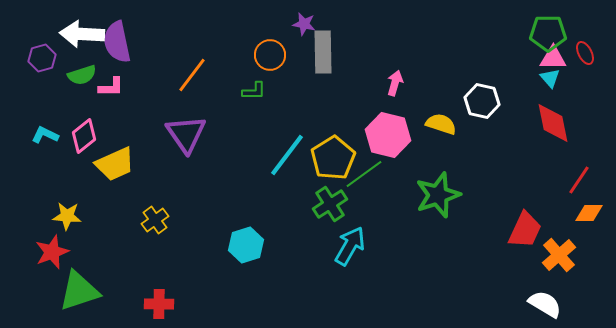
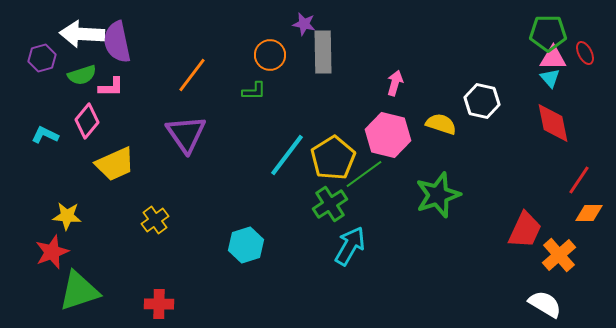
pink diamond: moved 3 px right, 15 px up; rotated 12 degrees counterclockwise
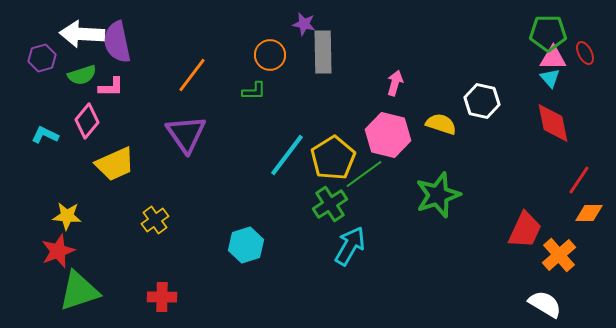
red star: moved 6 px right, 1 px up
red cross: moved 3 px right, 7 px up
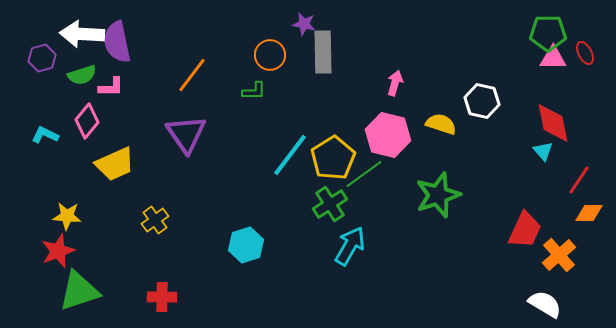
cyan triangle: moved 7 px left, 73 px down
cyan line: moved 3 px right
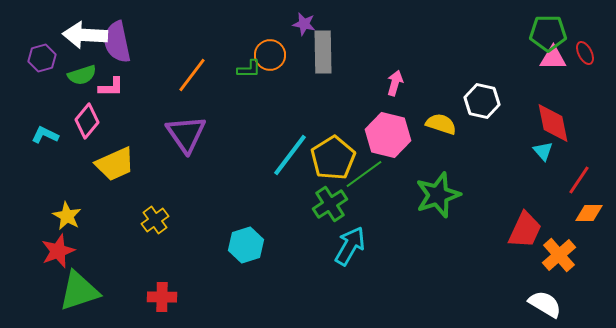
white arrow: moved 3 px right, 1 px down
green L-shape: moved 5 px left, 22 px up
yellow star: rotated 24 degrees clockwise
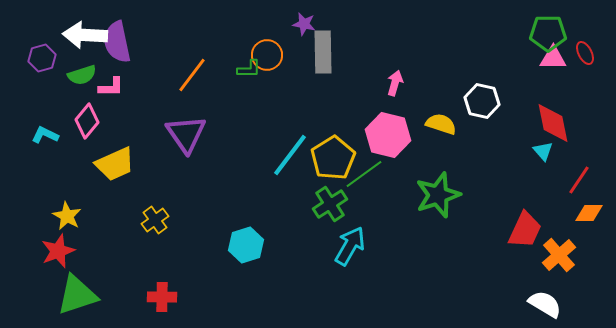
orange circle: moved 3 px left
green triangle: moved 2 px left, 4 px down
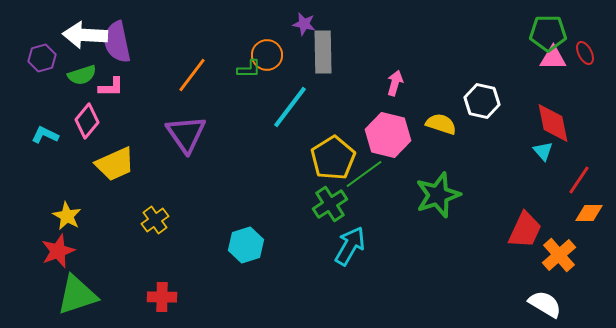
cyan line: moved 48 px up
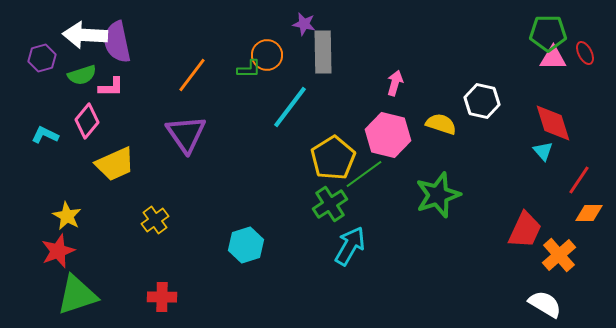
red diamond: rotated 6 degrees counterclockwise
